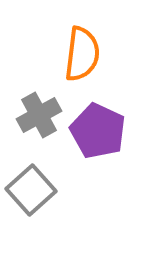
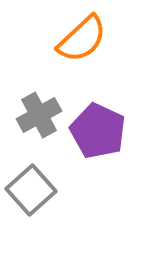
orange semicircle: moved 15 px up; rotated 40 degrees clockwise
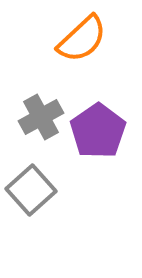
gray cross: moved 2 px right, 2 px down
purple pentagon: rotated 12 degrees clockwise
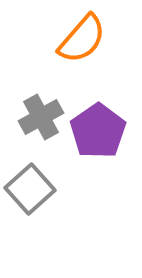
orange semicircle: rotated 6 degrees counterclockwise
gray square: moved 1 px left, 1 px up
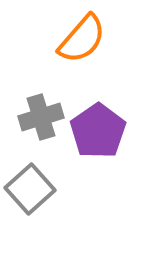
gray cross: rotated 12 degrees clockwise
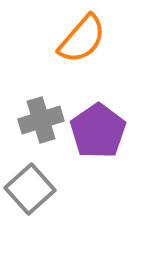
gray cross: moved 3 px down
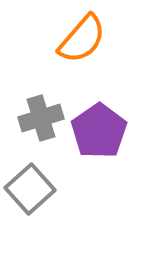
gray cross: moved 2 px up
purple pentagon: moved 1 px right
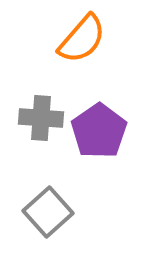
gray cross: rotated 21 degrees clockwise
gray square: moved 18 px right, 23 px down
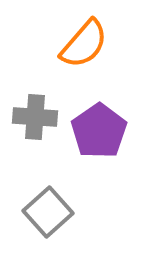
orange semicircle: moved 2 px right, 5 px down
gray cross: moved 6 px left, 1 px up
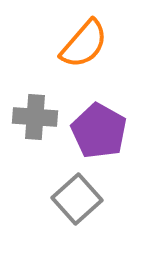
purple pentagon: rotated 8 degrees counterclockwise
gray square: moved 29 px right, 13 px up
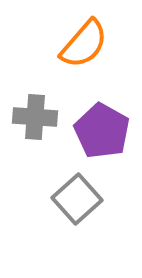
purple pentagon: moved 3 px right
